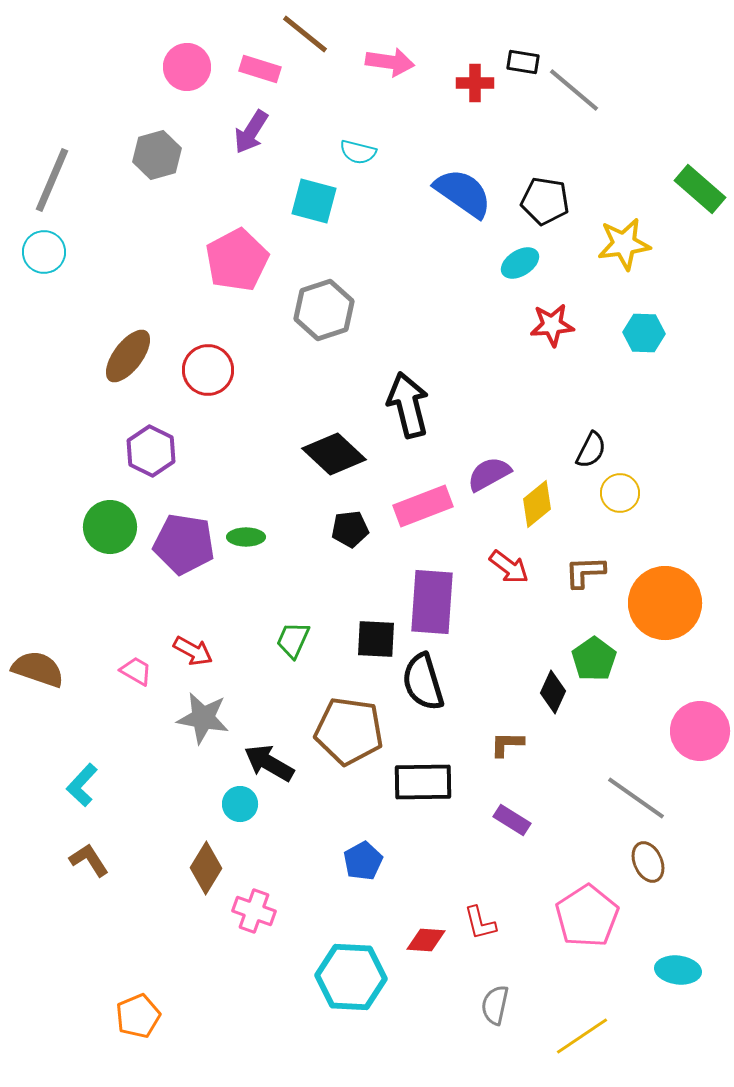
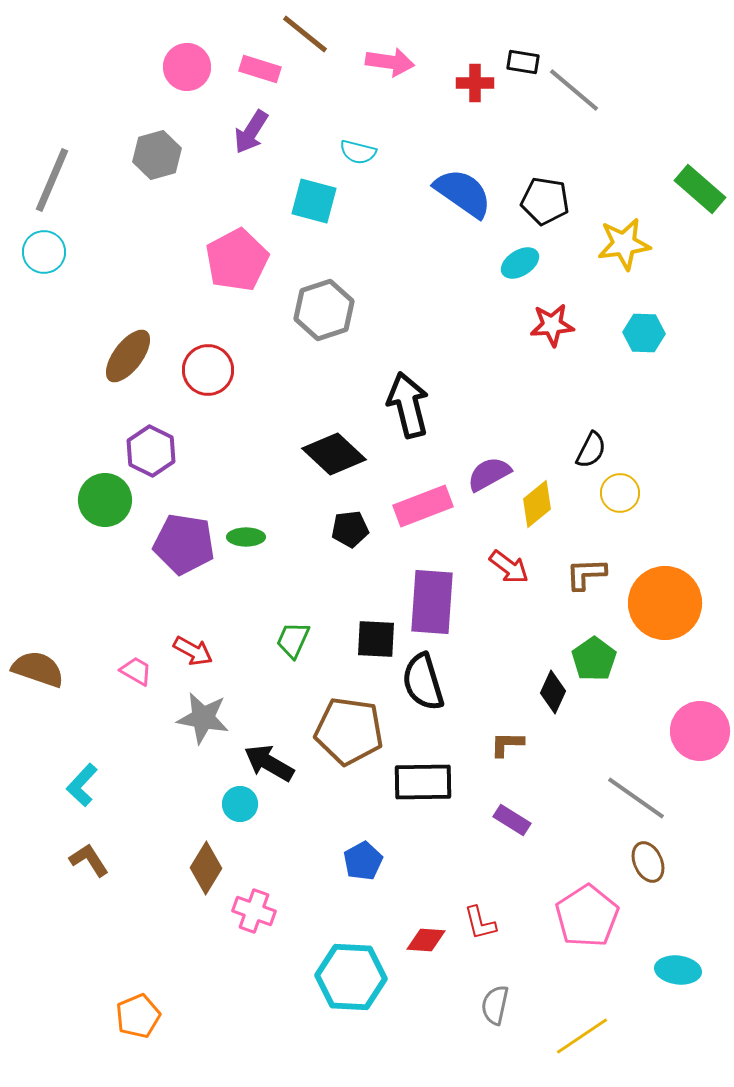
green circle at (110, 527): moved 5 px left, 27 px up
brown L-shape at (585, 572): moved 1 px right, 2 px down
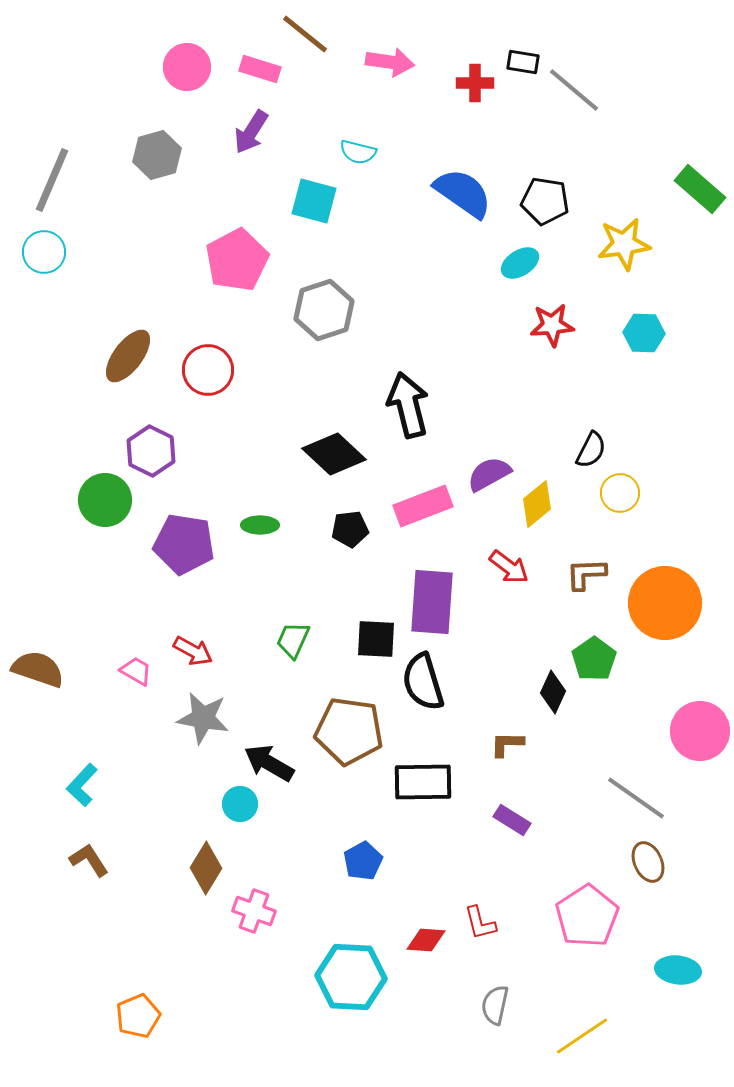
green ellipse at (246, 537): moved 14 px right, 12 px up
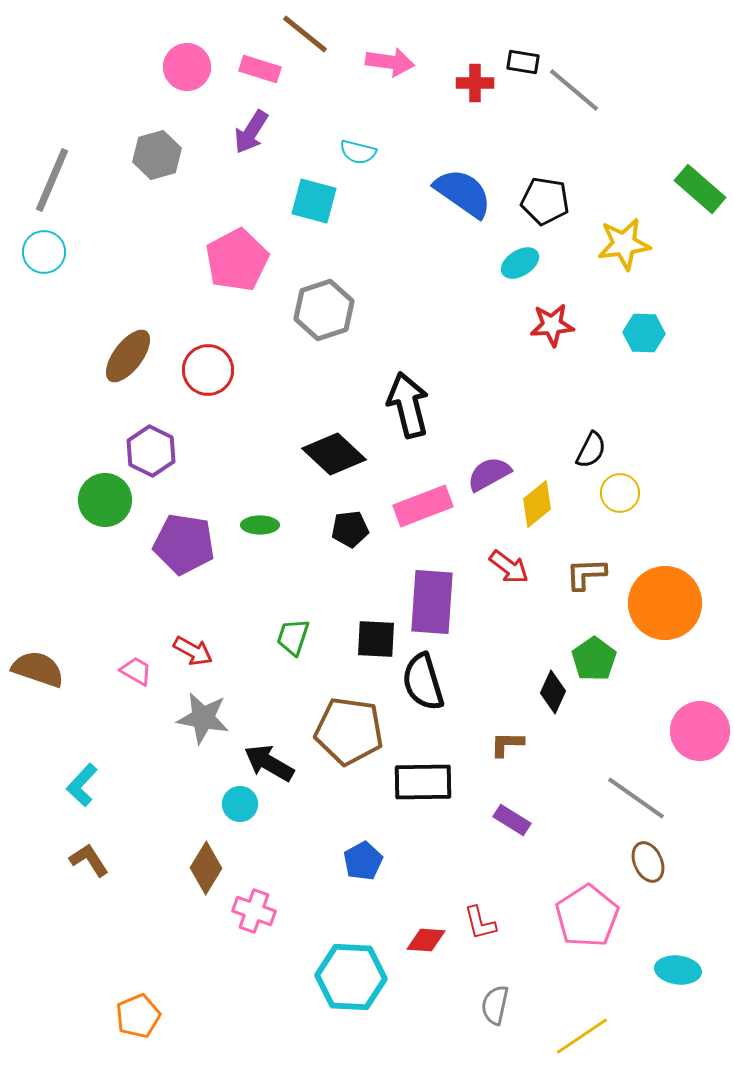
green trapezoid at (293, 640): moved 3 px up; rotated 6 degrees counterclockwise
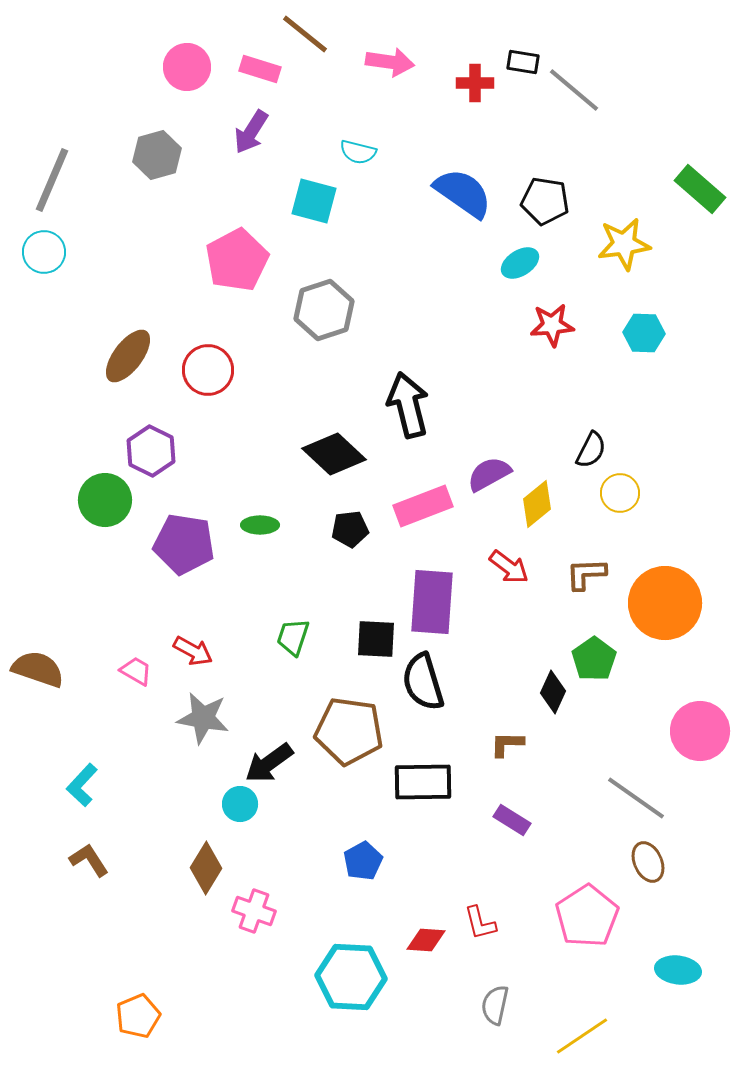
black arrow at (269, 763): rotated 66 degrees counterclockwise
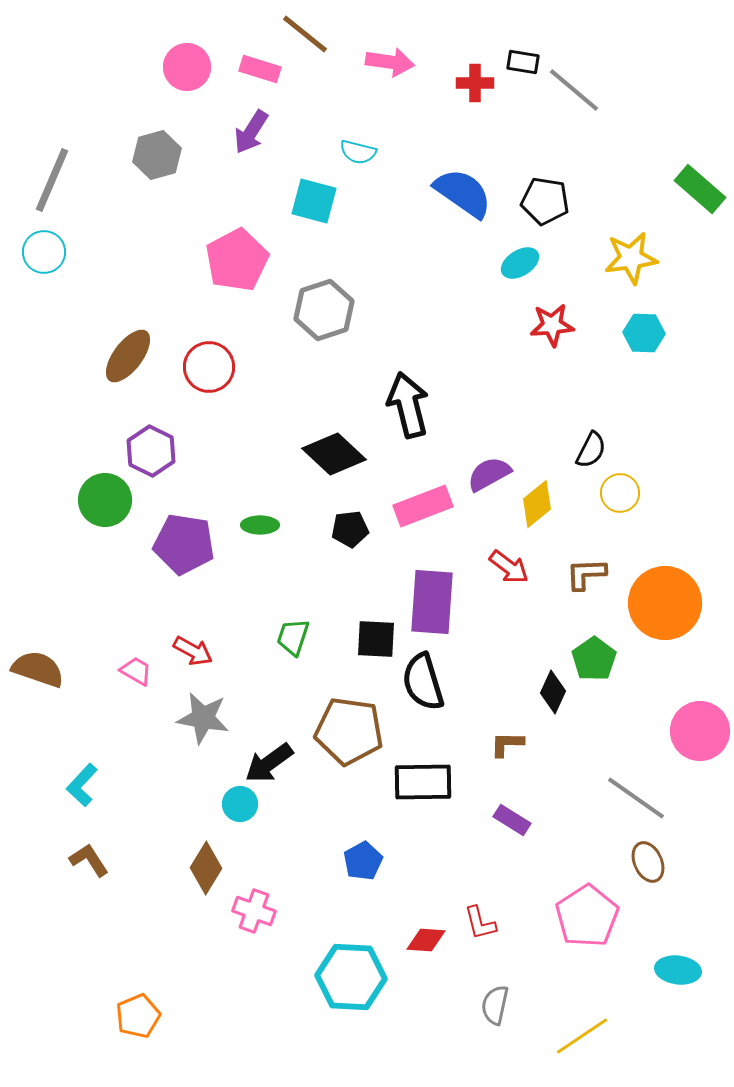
yellow star at (624, 244): moved 7 px right, 14 px down
red circle at (208, 370): moved 1 px right, 3 px up
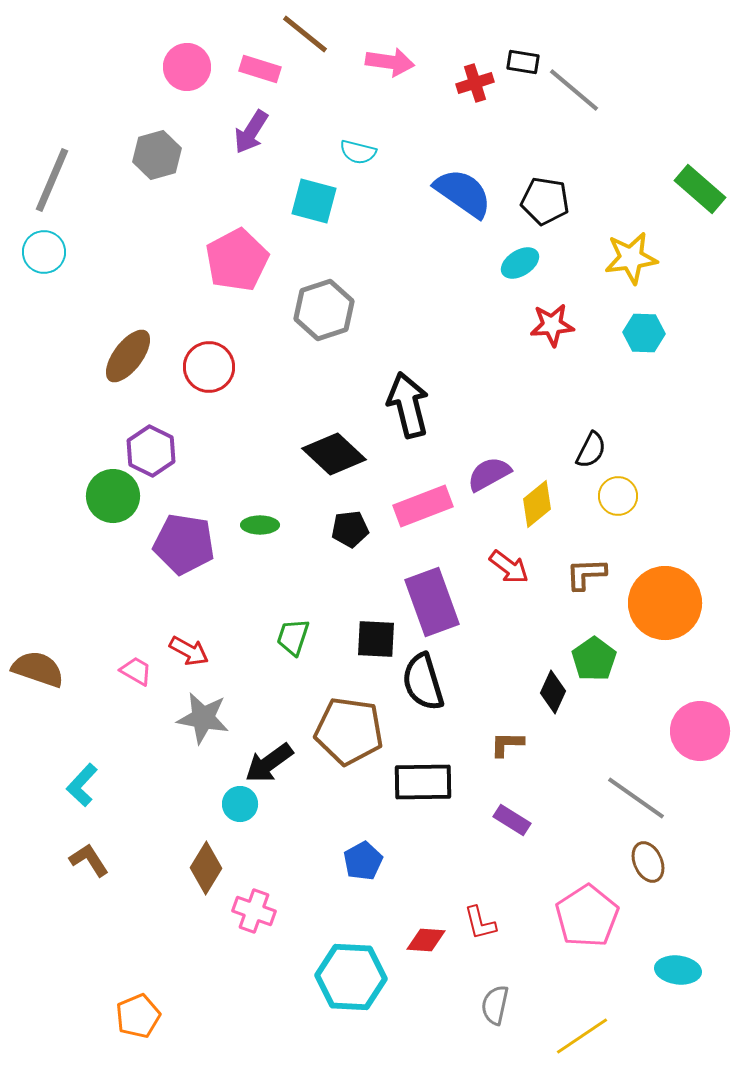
red cross at (475, 83): rotated 18 degrees counterclockwise
yellow circle at (620, 493): moved 2 px left, 3 px down
green circle at (105, 500): moved 8 px right, 4 px up
purple rectangle at (432, 602): rotated 24 degrees counterclockwise
red arrow at (193, 651): moved 4 px left
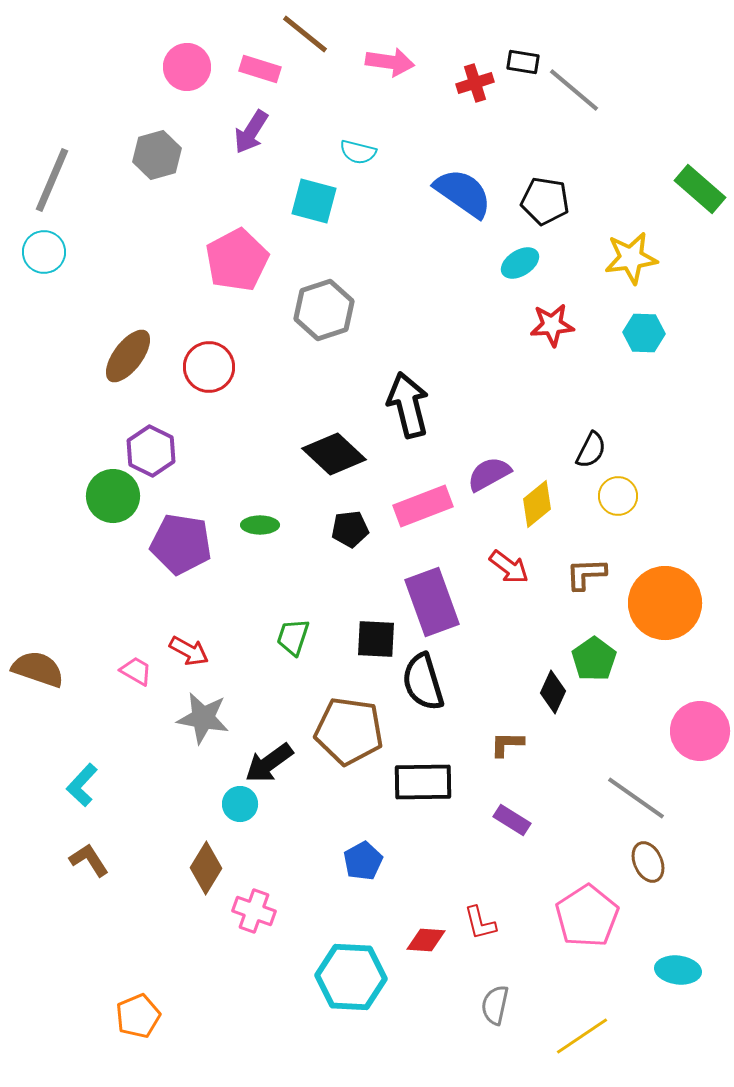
purple pentagon at (184, 544): moved 3 px left
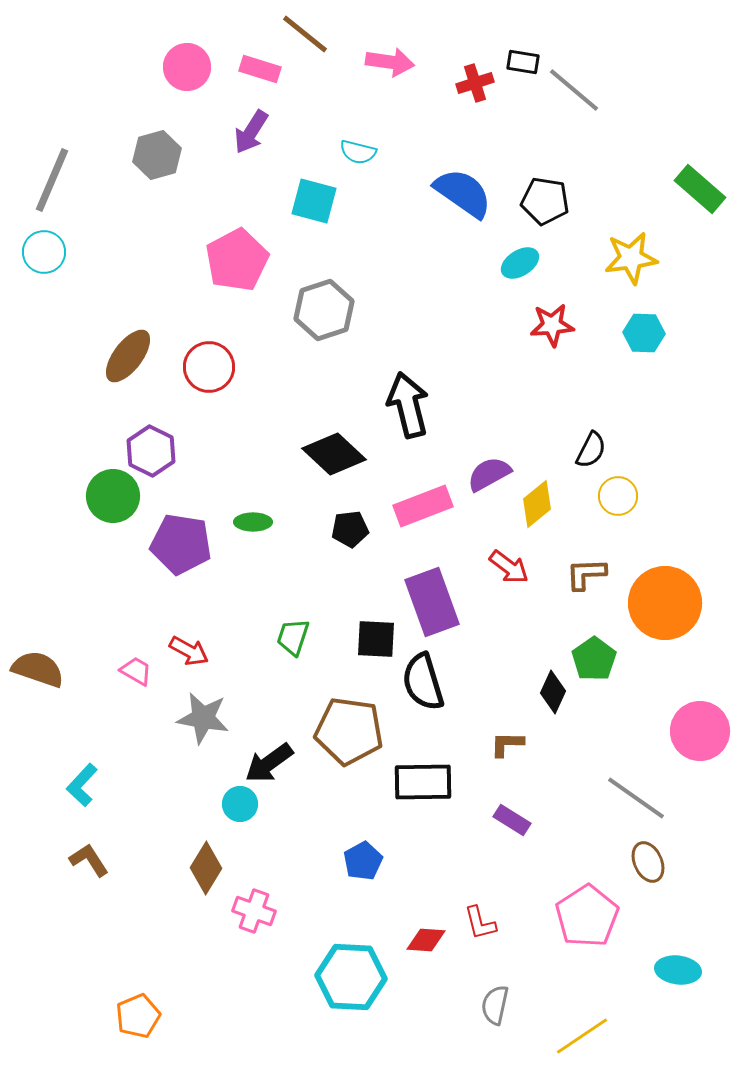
green ellipse at (260, 525): moved 7 px left, 3 px up
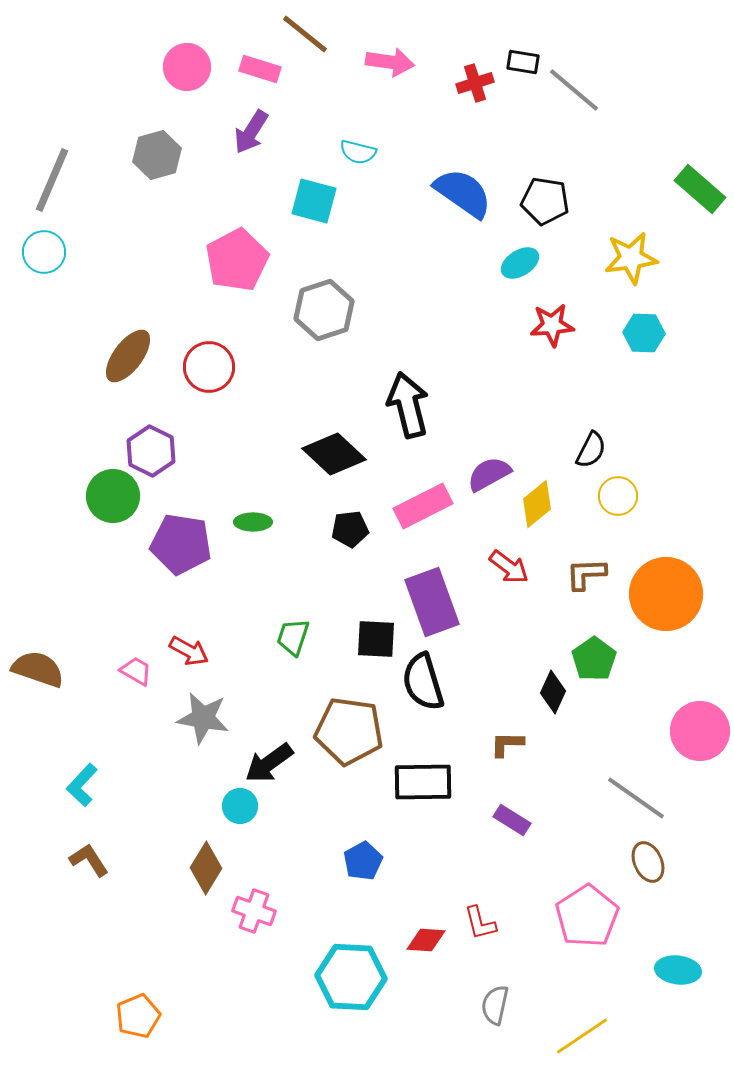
pink rectangle at (423, 506): rotated 6 degrees counterclockwise
orange circle at (665, 603): moved 1 px right, 9 px up
cyan circle at (240, 804): moved 2 px down
